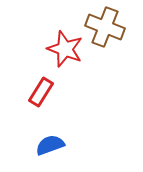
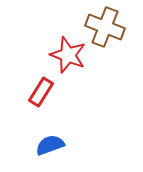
red star: moved 3 px right, 6 px down
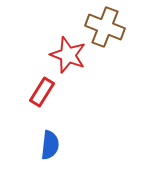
red rectangle: moved 1 px right
blue semicircle: rotated 116 degrees clockwise
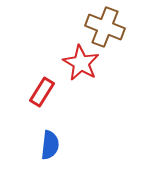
red star: moved 13 px right, 8 px down; rotated 9 degrees clockwise
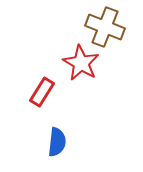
blue semicircle: moved 7 px right, 3 px up
